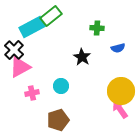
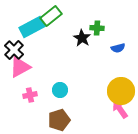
black star: moved 19 px up
cyan circle: moved 1 px left, 4 px down
pink cross: moved 2 px left, 2 px down
brown pentagon: moved 1 px right
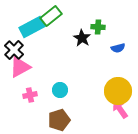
green cross: moved 1 px right, 1 px up
yellow circle: moved 3 px left
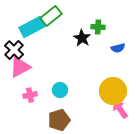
yellow circle: moved 5 px left
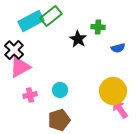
cyan rectangle: moved 1 px left, 6 px up
black star: moved 4 px left, 1 px down
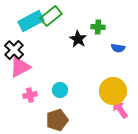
blue semicircle: rotated 24 degrees clockwise
brown pentagon: moved 2 px left
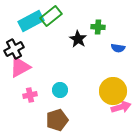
black cross: moved 1 px up; rotated 18 degrees clockwise
pink arrow: moved 1 px right, 2 px up; rotated 108 degrees clockwise
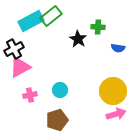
pink arrow: moved 5 px left, 7 px down
